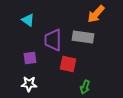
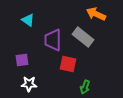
orange arrow: rotated 72 degrees clockwise
gray rectangle: rotated 30 degrees clockwise
purple square: moved 8 px left, 2 px down
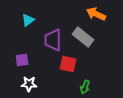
cyan triangle: rotated 48 degrees clockwise
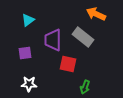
purple square: moved 3 px right, 7 px up
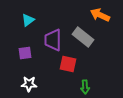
orange arrow: moved 4 px right, 1 px down
green arrow: rotated 24 degrees counterclockwise
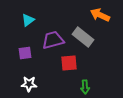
purple trapezoid: rotated 75 degrees clockwise
red square: moved 1 px right, 1 px up; rotated 18 degrees counterclockwise
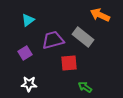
purple square: rotated 24 degrees counterclockwise
green arrow: rotated 128 degrees clockwise
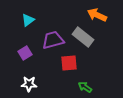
orange arrow: moved 3 px left
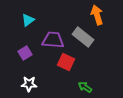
orange arrow: rotated 48 degrees clockwise
purple trapezoid: rotated 20 degrees clockwise
red square: moved 3 px left, 1 px up; rotated 30 degrees clockwise
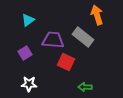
green arrow: rotated 32 degrees counterclockwise
